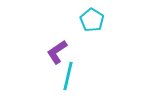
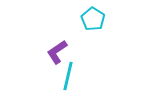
cyan pentagon: moved 1 px right, 1 px up
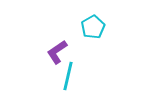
cyan pentagon: moved 8 px down; rotated 10 degrees clockwise
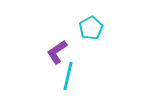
cyan pentagon: moved 2 px left, 1 px down
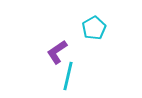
cyan pentagon: moved 3 px right
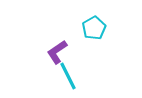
cyan line: rotated 40 degrees counterclockwise
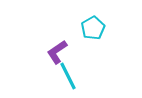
cyan pentagon: moved 1 px left
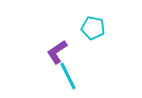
cyan pentagon: rotated 30 degrees counterclockwise
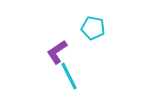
cyan line: moved 1 px right
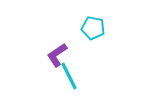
purple L-shape: moved 3 px down
